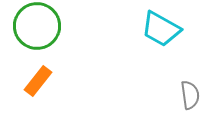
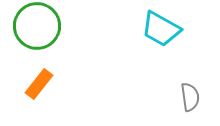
orange rectangle: moved 1 px right, 3 px down
gray semicircle: moved 2 px down
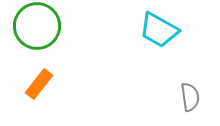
cyan trapezoid: moved 2 px left, 1 px down
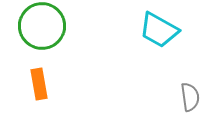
green circle: moved 5 px right
orange rectangle: rotated 48 degrees counterclockwise
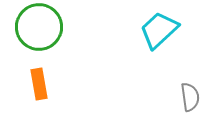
green circle: moved 3 px left, 1 px down
cyan trapezoid: rotated 108 degrees clockwise
